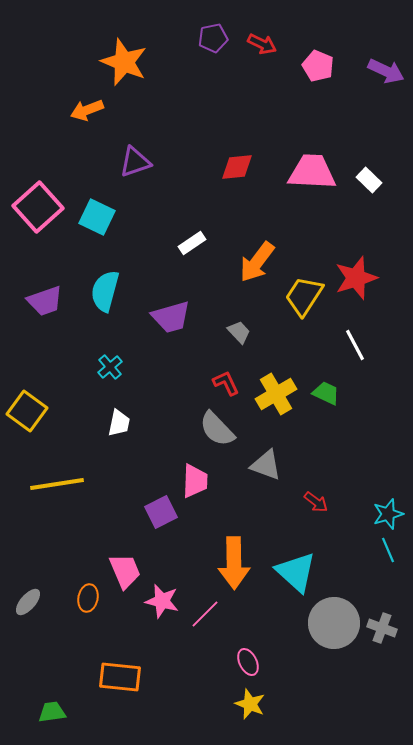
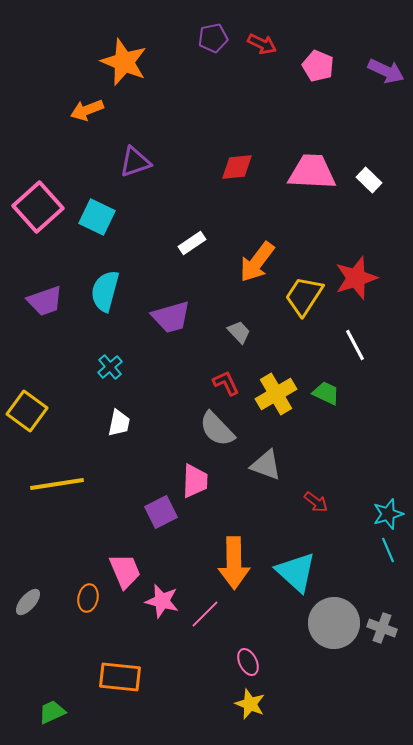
green trapezoid at (52, 712): rotated 16 degrees counterclockwise
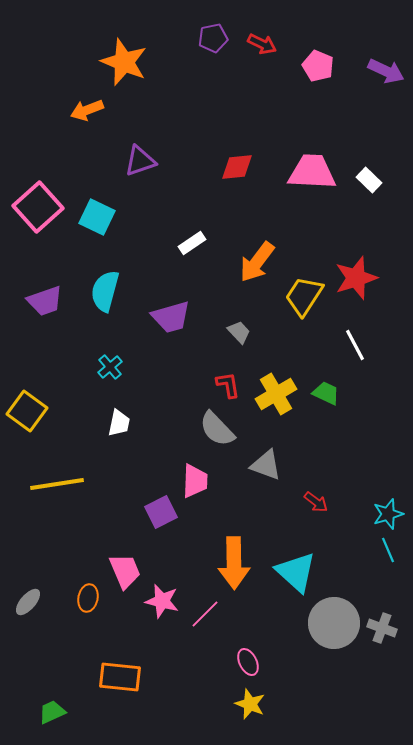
purple triangle at (135, 162): moved 5 px right, 1 px up
red L-shape at (226, 383): moved 2 px right, 2 px down; rotated 16 degrees clockwise
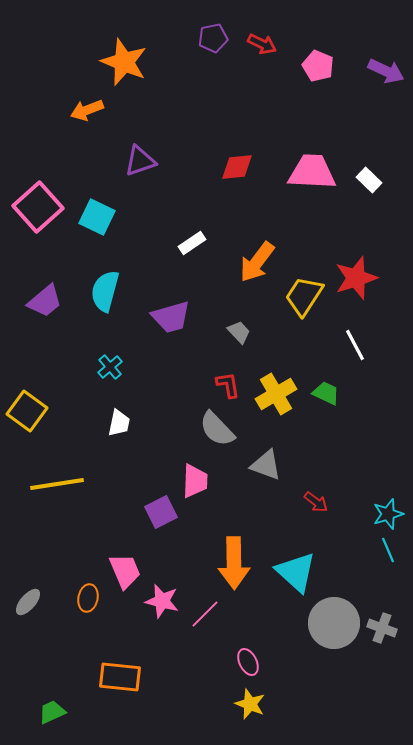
purple trapezoid at (45, 301): rotated 21 degrees counterclockwise
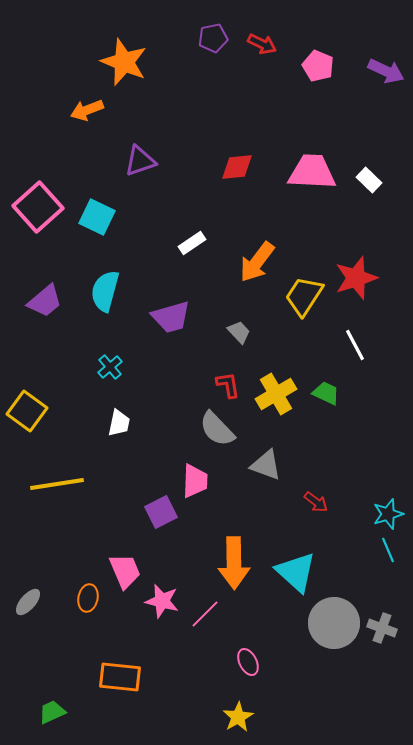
yellow star at (250, 704): moved 12 px left, 13 px down; rotated 20 degrees clockwise
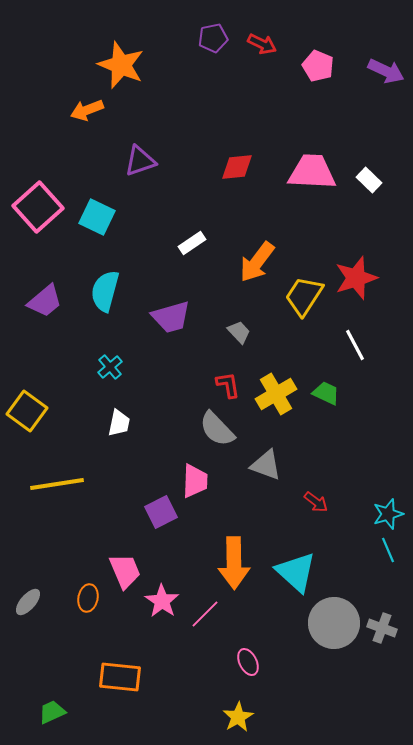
orange star at (124, 62): moved 3 px left, 3 px down
pink star at (162, 601): rotated 20 degrees clockwise
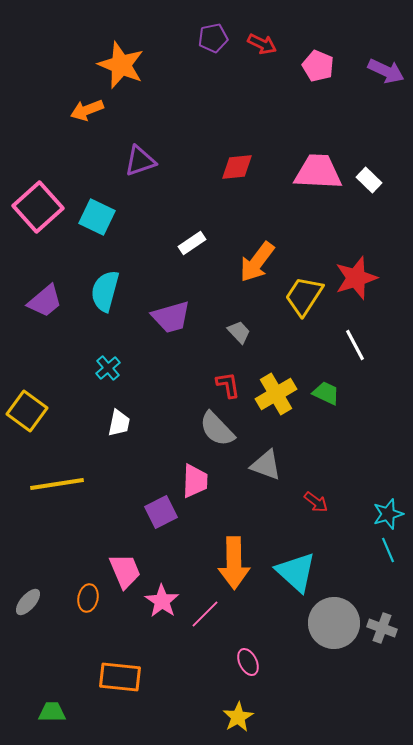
pink trapezoid at (312, 172): moved 6 px right
cyan cross at (110, 367): moved 2 px left, 1 px down
green trapezoid at (52, 712): rotated 24 degrees clockwise
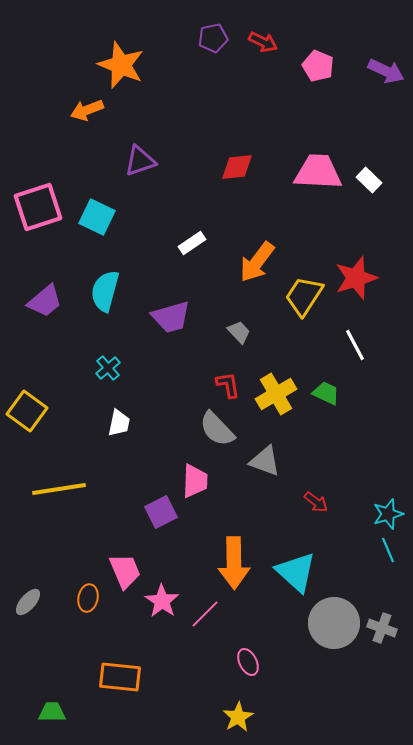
red arrow at (262, 44): moved 1 px right, 2 px up
pink square at (38, 207): rotated 24 degrees clockwise
gray triangle at (266, 465): moved 1 px left, 4 px up
yellow line at (57, 484): moved 2 px right, 5 px down
